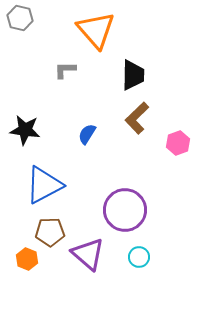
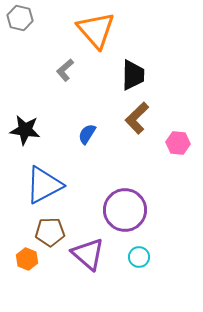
gray L-shape: rotated 40 degrees counterclockwise
pink hexagon: rotated 25 degrees clockwise
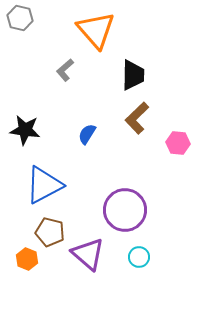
brown pentagon: rotated 16 degrees clockwise
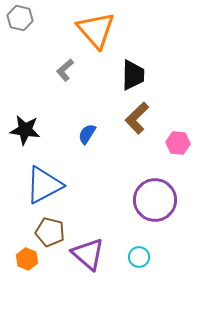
purple circle: moved 30 px right, 10 px up
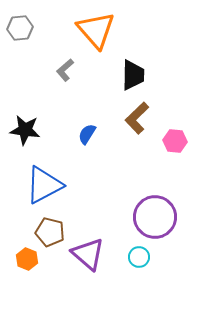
gray hexagon: moved 10 px down; rotated 20 degrees counterclockwise
pink hexagon: moved 3 px left, 2 px up
purple circle: moved 17 px down
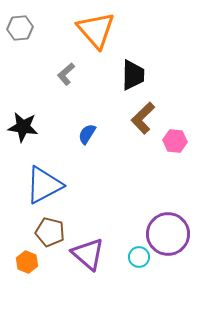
gray L-shape: moved 1 px right, 4 px down
brown L-shape: moved 6 px right
black star: moved 2 px left, 3 px up
purple circle: moved 13 px right, 17 px down
orange hexagon: moved 3 px down
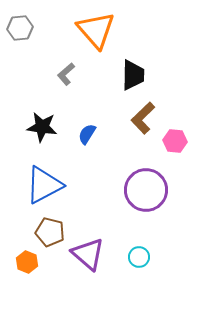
black star: moved 19 px right
purple circle: moved 22 px left, 44 px up
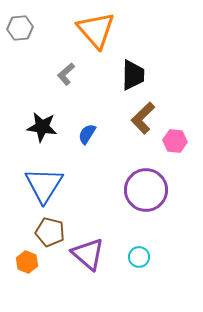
blue triangle: rotated 30 degrees counterclockwise
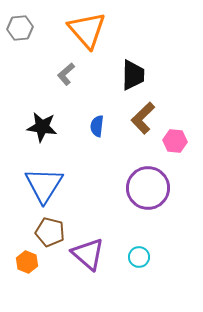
orange triangle: moved 9 px left
blue semicircle: moved 10 px right, 8 px up; rotated 25 degrees counterclockwise
purple circle: moved 2 px right, 2 px up
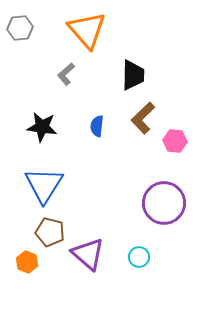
purple circle: moved 16 px right, 15 px down
